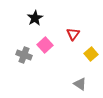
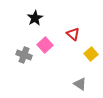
red triangle: rotated 24 degrees counterclockwise
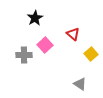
gray cross: rotated 21 degrees counterclockwise
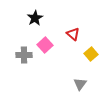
gray triangle: rotated 32 degrees clockwise
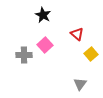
black star: moved 8 px right, 3 px up; rotated 14 degrees counterclockwise
red triangle: moved 4 px right
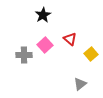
black star: rotated 14 degrees clockwise
red triangle: moved 7 px left, 5 px down
gray triangle: rotated 16 degrees clockwise
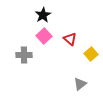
pink square: moved 1 px left, 9 px up
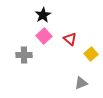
gray triangle: moved 1 px right, 1 px up; rotated 16 degrees clockwise
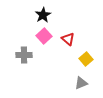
red triangle: moved 2 px left
yellow square: moved 5 px left, 5 px down
